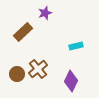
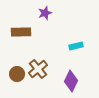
brown rectangle: moved 2 px left; rotated 42 degrees clockwise
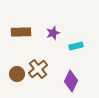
purple star: moved 8 px right, 20 px down
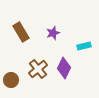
brown rectangle: rotated 60 degrees clockwise
cyan rectangle: moved 8 px right
brown circle: moved 6 px left, 6 px down
purple diamond: moved 7 px left, 13 px up
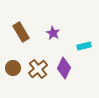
purple star: rotated 24 degrees counterclockwise
brown circle: moved 2 px right, 12 px up
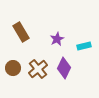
purple star: moved 4 px right, 6 px down; rotated 16 degrees clockwise
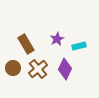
brown rectangle: moved 5 px right, 12 px down
cyan rectangle: moved 5 px left
purple diamond: moved 1 px right, 1 px down
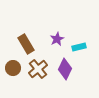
cyan rectangle: moved 1 px down
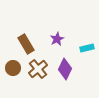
cyan rectangle: moved 8 px right, 1 px down
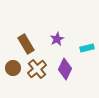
brown cross: moved 1 px left
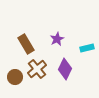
brown circle: moved 2 px right, 9 px down
